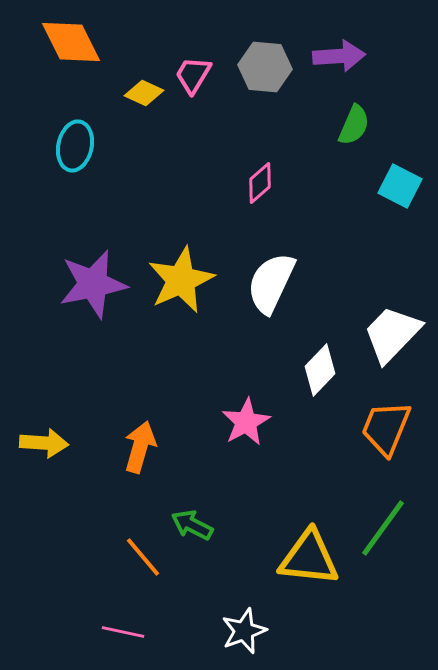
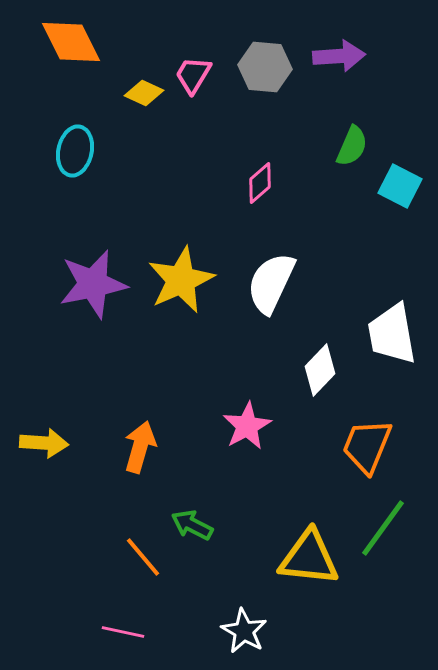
green semicircle: moved 2 px left, 21 px down
cyan ellipse: moved 5 px down
white trapezoid: rotated 54 degrees counterclockwise
pink star: moved 1 px right, 4 px down
orange trapezoid: moved 19 px left, 18 px down
white star: rotated 21 degrees counterclockwise
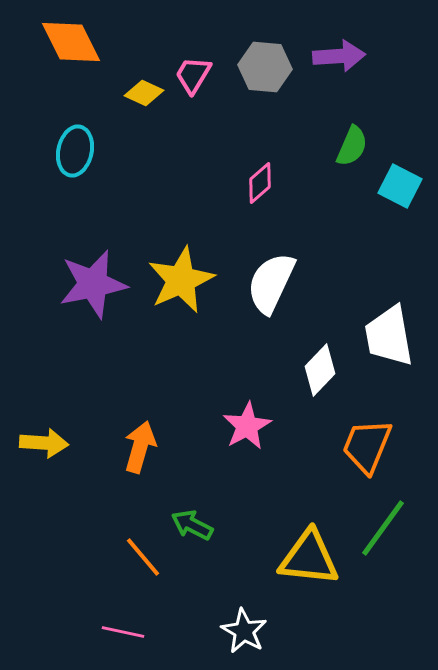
white trapezoid: moved 3 px left, 2 px down
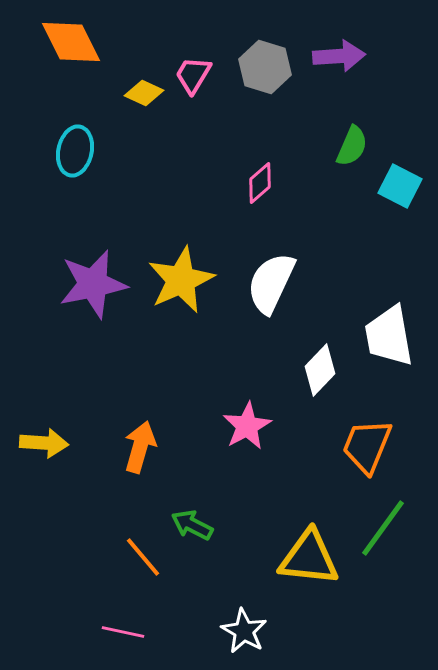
gray hexagon: rotated 12 degrees clockwise
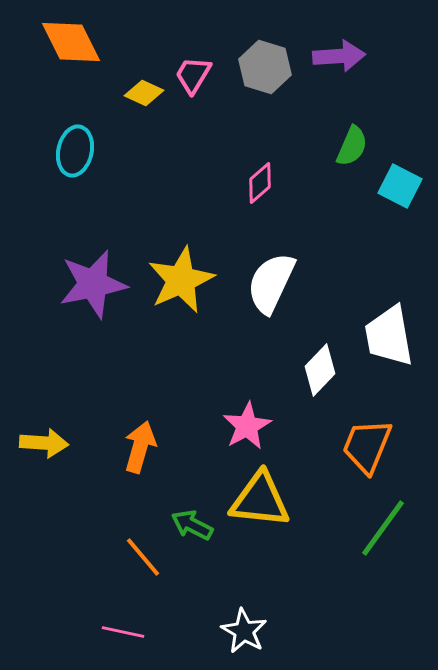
yellow triangle: moved 49 px left, 58 px up
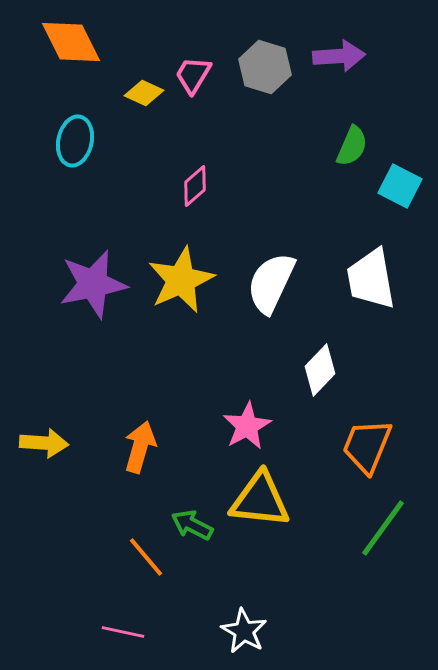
cyan ellipse: moved 10 px up
pink diamond: moved 65 px left, 3 px down
white trapezoid: moved 18 px left, 57 px up
orange line: moved 3 px right
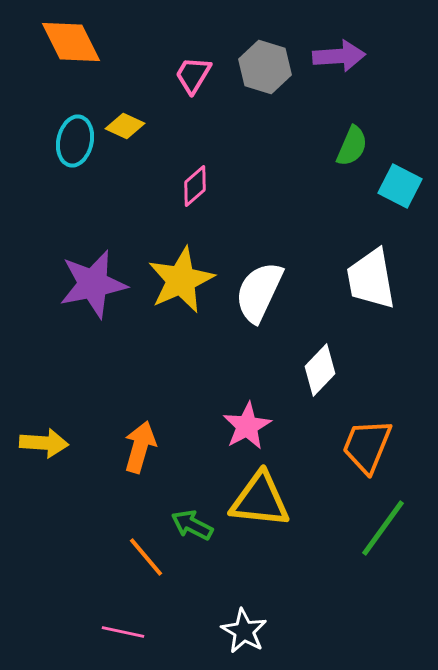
yellow diamond: moved 19 px left, 33 px down
white semicircle: moved 12 px left, 9 px down
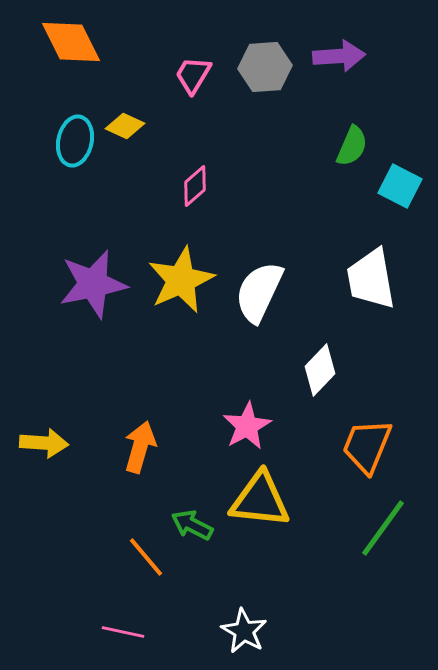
gray hexagon: rotated 21 degrees counterclockwise
